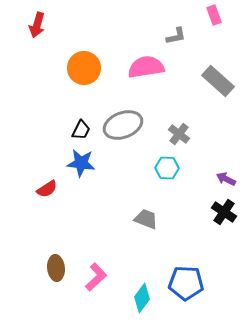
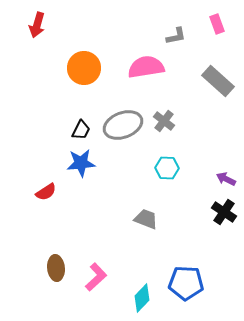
pink rectangle: moved 3 px right, 9 px down
gray cross: moved 15 px left, 13 px up
blue star: rotated 12 degrees counterclockwise
red semicircle: moved 1 px left, 3 px down
cyan diamond: rotated 8 degrees clockwise
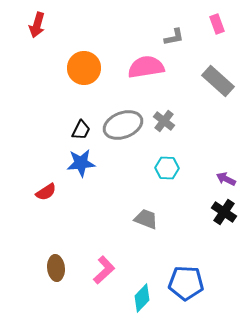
gray L-shape: moved 2 px left, 1 px down
pink L-shape: moved 8 px right, 7 px up
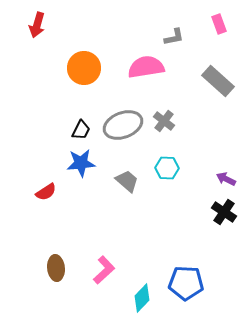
pink rectangle: moved 2 px right
gray trapezoid: moved 19 px left, 38 px up; rotated 20 degrees clockwise
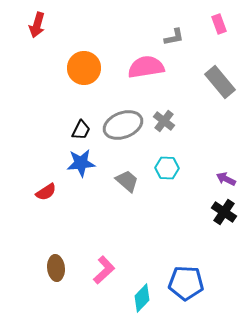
gray rectangle: moved 2 px right, 1 px down; rotated 8 degrees clockwise
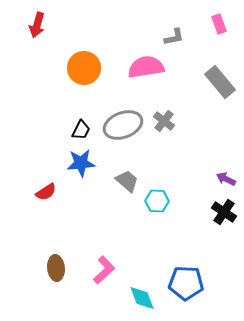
cyan hexagon: moved 10 px left, 33 px down
cyan diamond: rotated 64 degrees counterclockwise
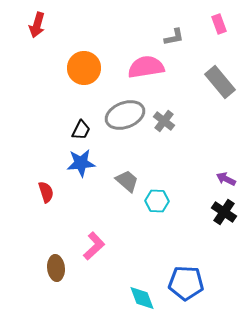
gray ellipse: moved 2 px right, 10 px up
red semicircle: rotated 75 degrees counterclockwise
pink L-shape: moved 10 px left, 24 px up
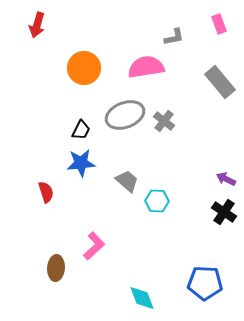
brown ellipse: rotated 10 degrees clockwise
blue pentagon: moved 19 px right
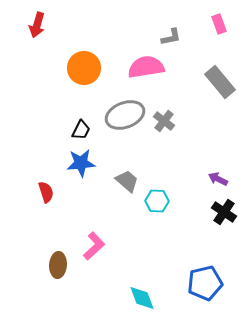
gray L-shape: moved 3 px left
purple arrow: moved 8 px left
brown ellipse: moved 2 px right, 3 px up
blue pentagon: rotated 16 degrees counterclockwise
